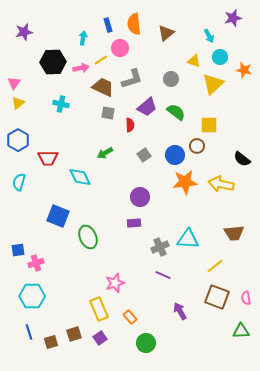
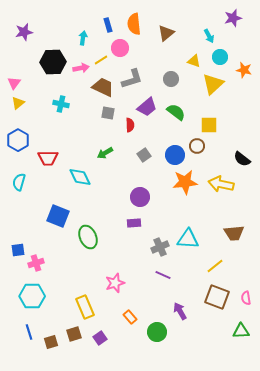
yellow rectangle at (99, 309): moved 14 px left, 2 px up
green circle at (146, 343): moved 11 px right, 11 px up
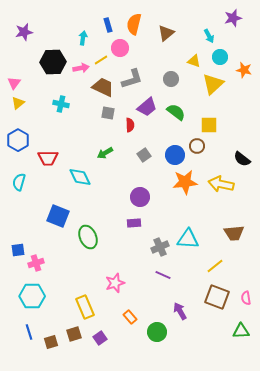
orange semicircle at (134, 24): rotated 20 degrees clockwise
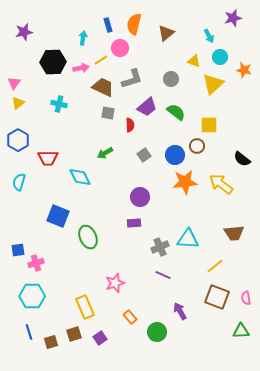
cyan cross at (61, 104): moved 2 px left
yellow arrow at (221, 184): rotated 25 degrees clockwise
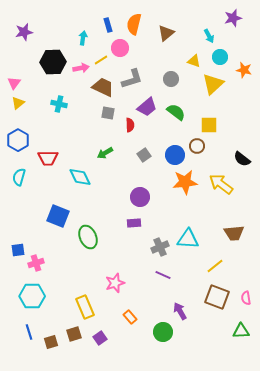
cyan semicircle at (19, 182): moved 5 px up
green circle at (157, 332): moved 6 px right
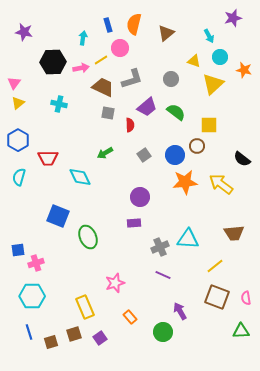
purple star at (24, 32): rotated 24 degrees clockwise
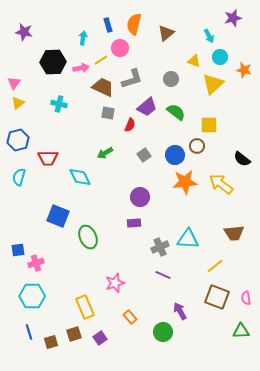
red semicircle at (130, 125): rotated 24 degrees clockwise
blue hexagon at (18, 140): rotated 15 degrees clockwise
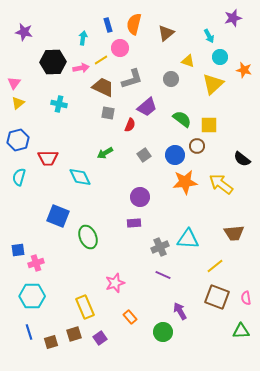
yellow triangle at (194, 61): moved 6 px left
green semicircle at (176, 112): moved 6 px right, 7 px down
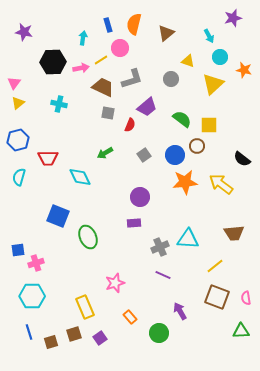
green circle at (163, 332): moved 4 px left, 1 px down
